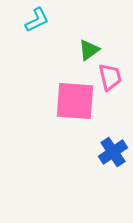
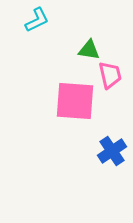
green triangle: rotated 45 degrees clockwise
pink trapezoid: moved 2 px up
blue cross: moved 1 px left, 1 px up
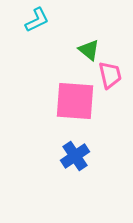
green triangle: rotated 30 degrees clockwise
blue cross: moved 37 px left, 5 px down
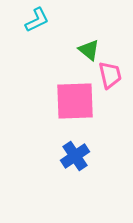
pink square: rotated 6 degrees counterclockwise
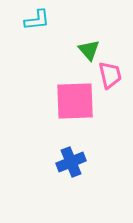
cyan L-shape: rotated 20 degrees clockwise
green triangle: rotated 10 degrees clockwise
blue cross: moved 4 px left, 6 px down; rotated 12 degrees clockwise
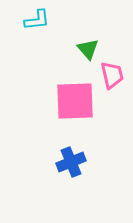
green triangle: moved 1 px left, 1 px up
pink trapezoid: moved 2 px right
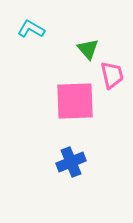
cyan L-shape: moved 6 px left, 9 px down; rotated 144 degrees counterclockwise
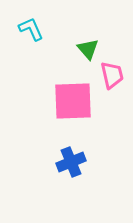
cyan L-shape: rotated 36 degrees clockwise
pink square: moved 2 px left
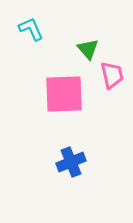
pink square: moved 9 px left, 7 px up
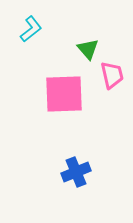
cyan L-shape: rotated 76 degrees clockwise
blue cross: moved 5 px right, 10 px down
